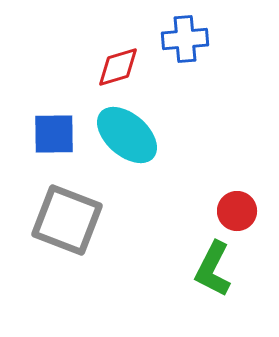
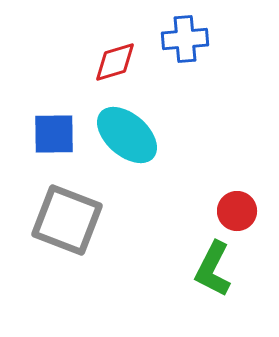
red diamond: moved 3 px left, 5 px up
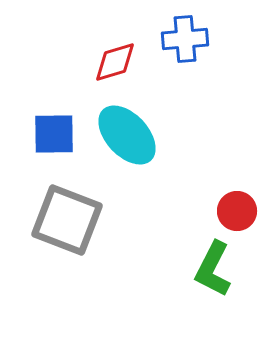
cyan ellipse: rotated 6 degrees clockwise
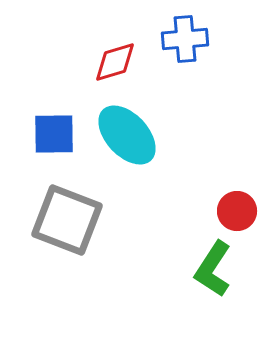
green L-shape: rotated 6 degrees clockwise
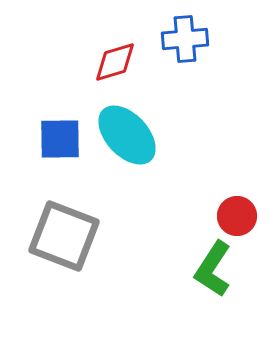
blue square: moved 6 px right, 5 px down
red circle: moved 5 px down
gray square: moved 3 px left, 16 px down
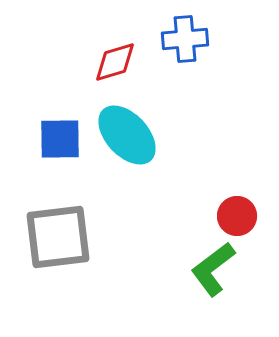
gray square: moved 6 px left, 1 px down; rotated 28 degrees counterclockwise
green L-shape: rotated 20 degrees clockwise
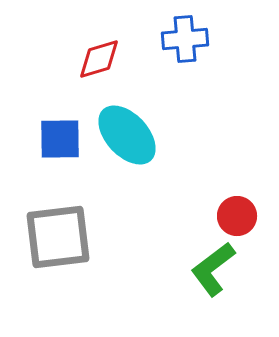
red diamond: moved 16 px left, 3 px up
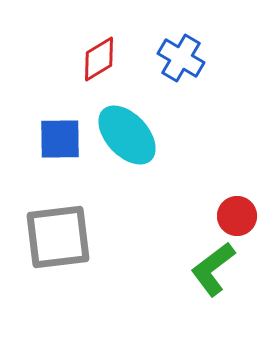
blue cross: moved 4 px left, 19 px down; rotated 36 degrees clockwise
red diamond: rotated 15 degrees counterclockwise
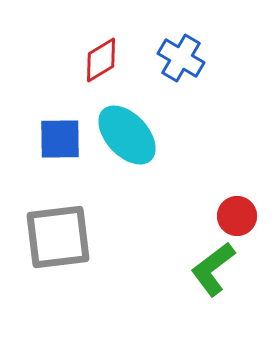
red diamond: moved 2 px right, 1 px down
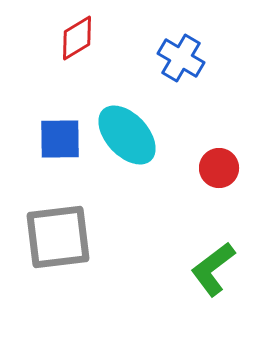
red diamond: moved 24 px left, 22 px up
red circle: moved 18 px left, 48 px up
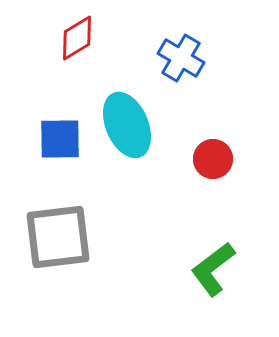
cyan ellipse: moved 10 px up; rotated 20 degrees clockwise
red circle: moved 6 px left, 9 px up
